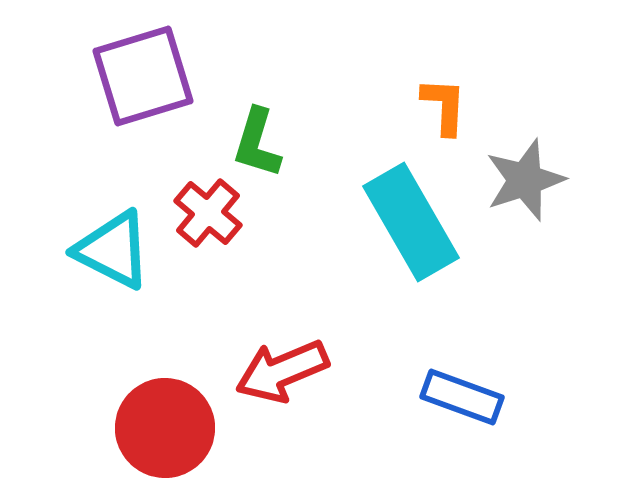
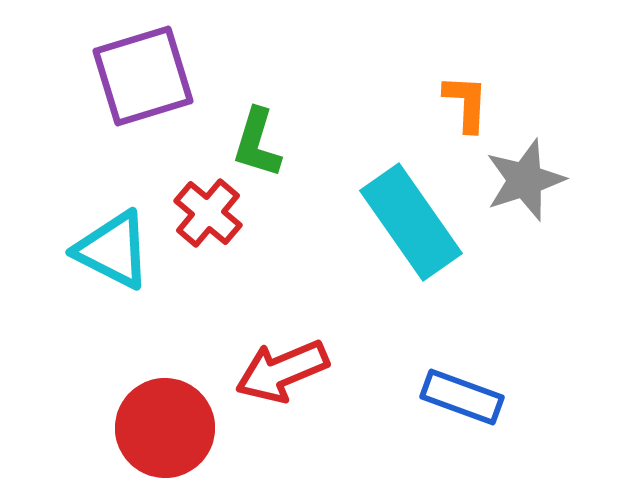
orange L-shape: moved 22 px right, 3 px up
cyan rectangle: rotated 5 degrees counterclockwise
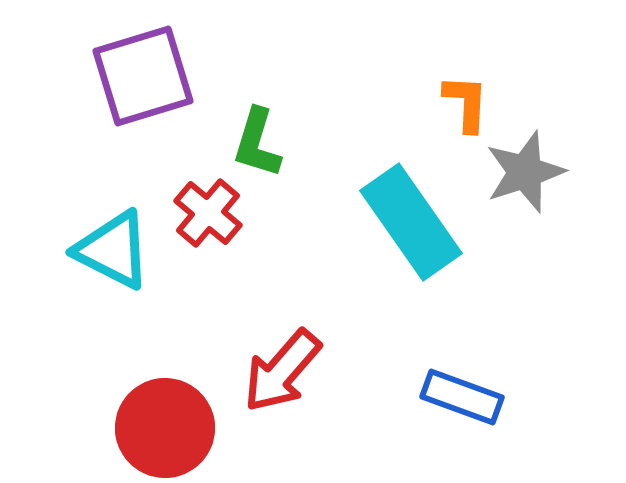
gray star: moved 8 px up
red arrow: rotated 26 degrees counterclockwise
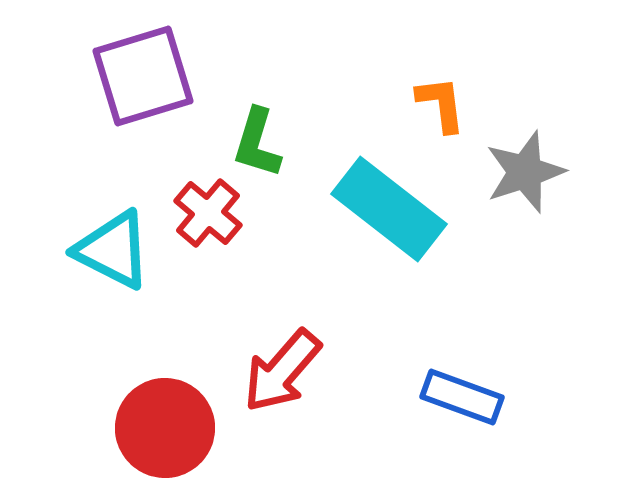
orange L-shape: moved 25 px left, 1 px down; rotated 10 degrees counterclockwise
cyan rectangle: moved 22 px left, 13 px up; rotated 17 degrees counterclockwise
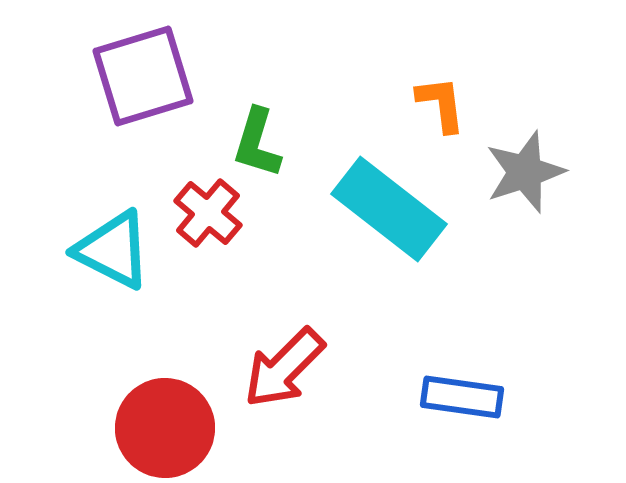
red arrow: moved 2 px right, 3 px up; rotated 4 degrees clockwise
blue rectangle: rotated 12 degrees counterclockwise
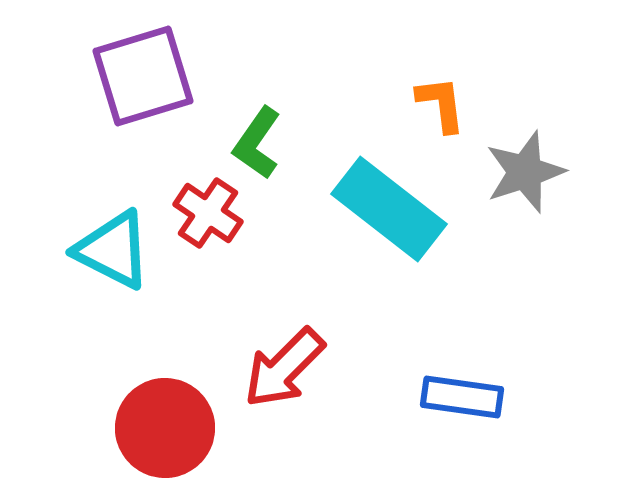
green L-shape: rotated 18 degrees clockwise
red cross: rotated 6 degrees counterclockwise
